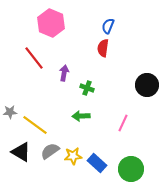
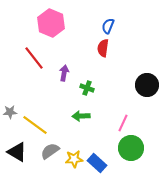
black triangle: moved 4 px left
yellow star: moved 1 px right, 3 px down
green circle: moved 21 px up
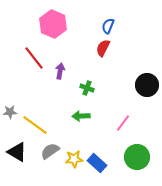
pink hexagon: moved 2 px right, 1 px down
red semicircle: rotated 18 degrees clockwise
purple arrow: moved 4 px left, 2 px up
pink line: rotated 12 degrees clockwise
green circle: moved 6 px right, 9 px down
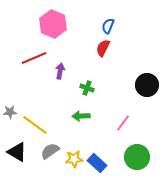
red line: rotated 75 degrees counterclockwise
